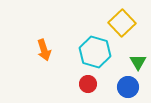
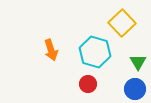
orange arrow: moved 7 px right
blue circle: moved 7 px right, 2 px down
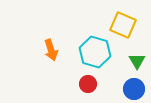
yellow square: moved 1 px right, 2 px down; rotated 24 degrees counterclockwise
green triangle: moved 1 px left, 1 px up
blue circle: moved 1 px left
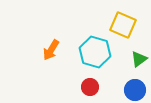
orange arrow: rotated 50 degrees clockwise
green triangle: moved 2 px right, 2 px up; rotated 24 degrees clockwise
red circle: moved 2 px right, 3 px down
blue circle: moved 1 px right, 1 px down
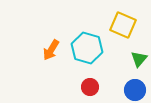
cyan hexagon: moved 8 px left, 4 px up
green triangle: rotated 12 degrees counterclockwise
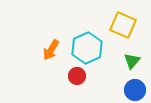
cyan hexagon: rotated 20 degrees clockwise
green triangle: moved 7 px left, 2 px down
red circle: moved 13 px left, 11 px up
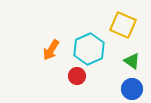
cyan hexagon: moved 2 px right, 1 px down
green triangle: rotated 36 degrees counterclockwise
blue circle: moved 3 px left, 1 px up
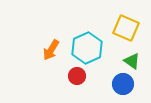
yellow square: moved 3 px right, 3 px down
cyan hexagon: moved 2 px left, 1 px up
blue circle: moved 9 px left, 5 px up
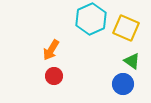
cyan hexagon: moved 4 px right, 29 px up
red circle: moved 23 px left
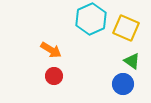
orange arrow: rotated 90 degrees counterclockwise
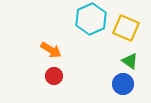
green triangle: moved 2 px left
